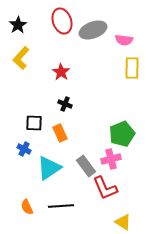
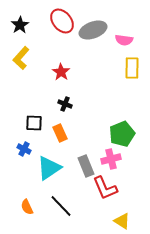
red ellipse: rotated 20 degrees counterclockwise
black star: moved 2 px right
gray rectangle: rotated 15 degrees clockwise
black line: rotated 50 degrees clockwise
yellow triangle: moved 1 px left, 1 px up
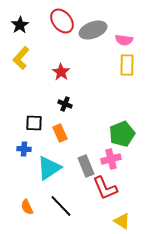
yellow rectangle: moved 5 px left, 3 px up
blue cross: rotated 24 degrees counterclockwise
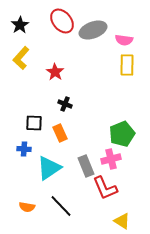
red star: moved 6 px left
orange semicircle: rotated 56 degrees counterclockwise
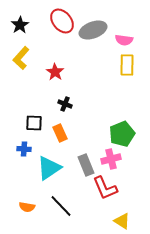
gray rectangle: moved 1 px up
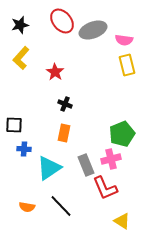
black star: rotated 18 degrees clockwise
yellow rectangle: rotated 15 degrees counterclockwise
black square: moved 20 px left, 2 px down
orange rectangle: moved 4 px right; rotated 36 degrees clockwise
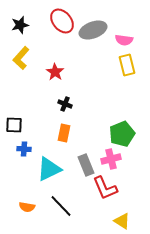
cyan triangle: moved 1 px down; rotated 8 degrees clockwise
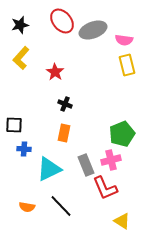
pink cross: moved 1 px down
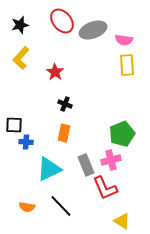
yellow rectangle: rotated 10 degrees clockwise
blue cross: moved 2 px right, 7 px up
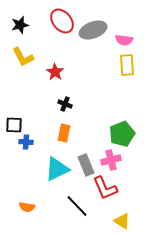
yellow L-shape: moved 2 px right, 1 px up; rotated 70 degrees counterclockwise
cyan triangle: moved 8 px right
black line: moved 16 px right
